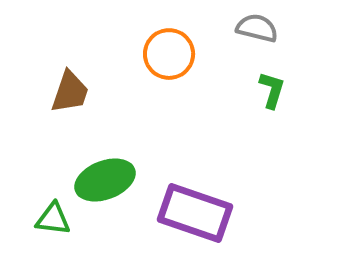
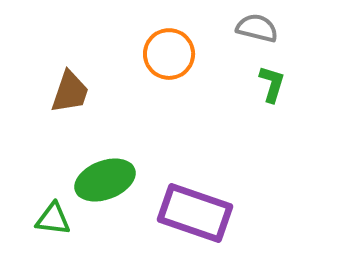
green L-shape: moved 6 px up
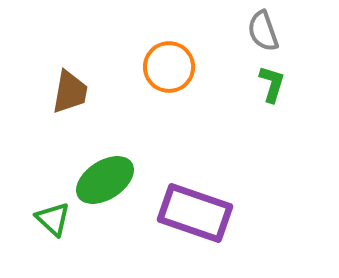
gray semicircle: moved 6 px right, 3 px down; rotated 123 degrees counterclockwise
orange circle: moved 13 px down
brown trapezoid: rotated 9 degrees counterclockwise
green ellipse: rotated 12 degrees counterclockwise
green triangle: rotated 36 degrees clockwise
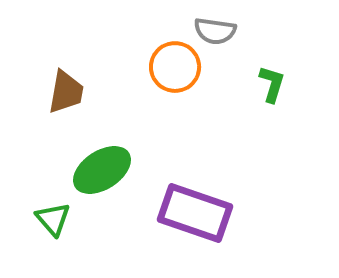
gray semicircle: moved 48 px left; rotated 63 degrees counterclockwise
orange circle: moved 6 px right
brown trapezoid: moved 4 px left
green ellipse: moved 3 px left, 10 px up
green triangle: rotated 6 degrees clockwise
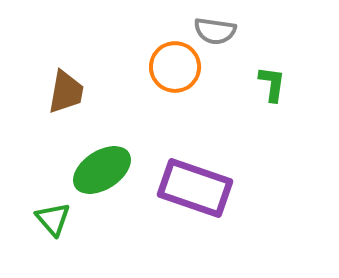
green L-shape: rotated 9 degrees counterclockwise
purple rectangle: moved 25 px up
